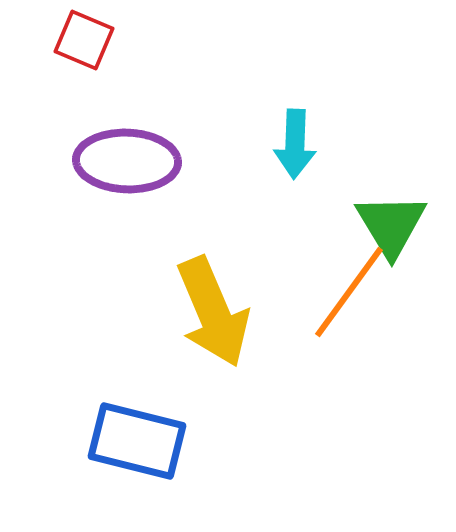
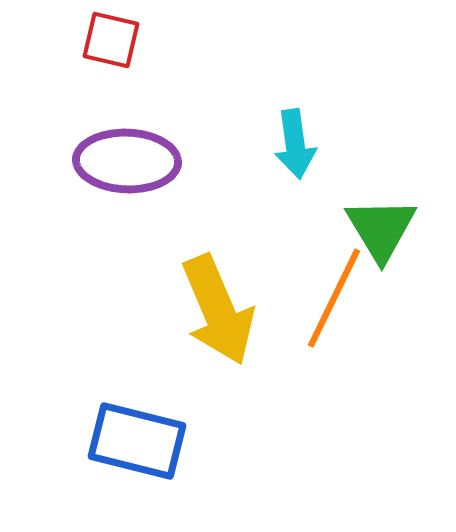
red square: moved 27 px right; rotated 10 degrees counterclockwise
cyan arrow: rotated 10 degrees counterclockwise
green triangle: moved 10 px left, 4 px down
orange line: moved 15 px left, 6 px down; rotated 10 degrees counterclockwise
yellow arrow: moved 5 px right, 2 px up
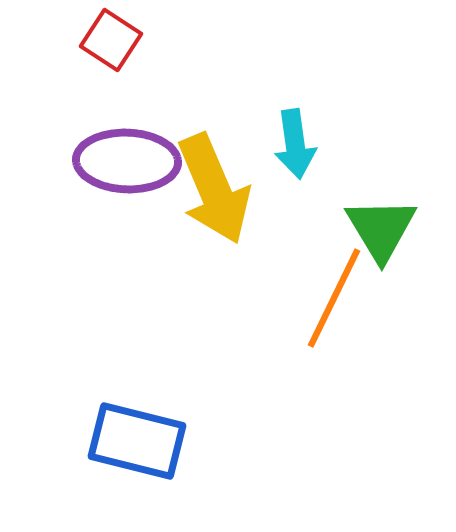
red square: rotated 20 degrees clockwise
yellow arrow: moved 4 px left, 121 px up
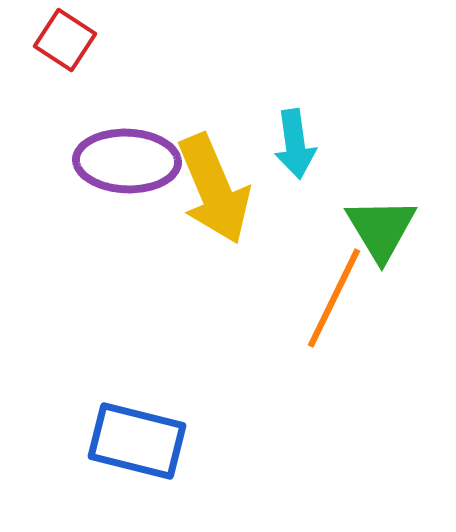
red square: moved 46 px left
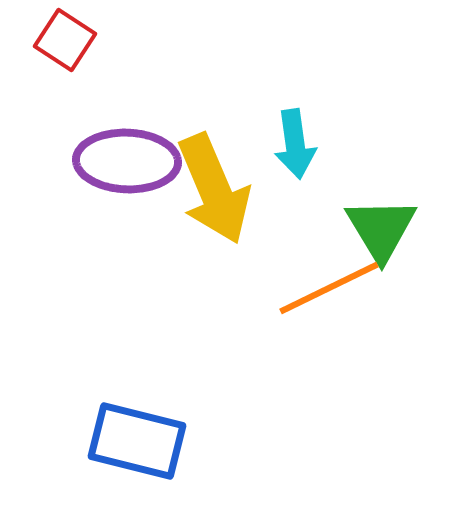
orange line: moved 5 px left, 10 px up; rotated 38 degrees clockwise
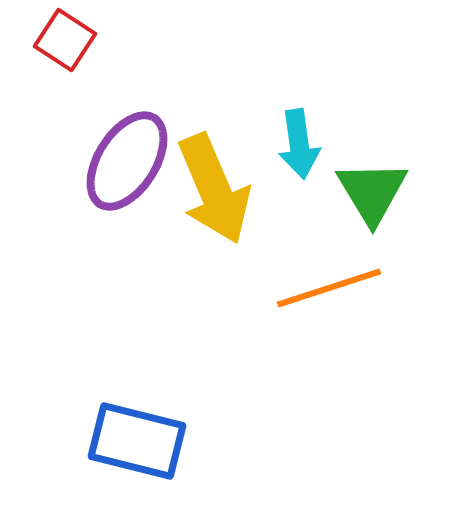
cyan arrow: moved 4 px right
purple ellipse: rotated 60 degrees counterclockwise
green triangle: moved 9 px left, 37 px up
orange line: rotated 8 degrees clockwise
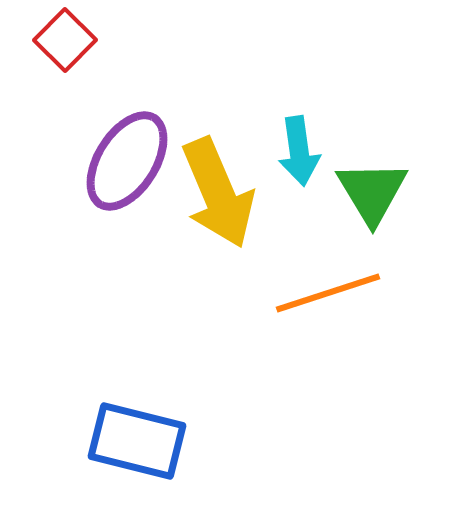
red square: rotated 12 degrees clockwise
cyan arrow: moved 7 px down
yellow arrow: moved 4 px right, 4 px down
orange line: moved 1 px left, 5 px down
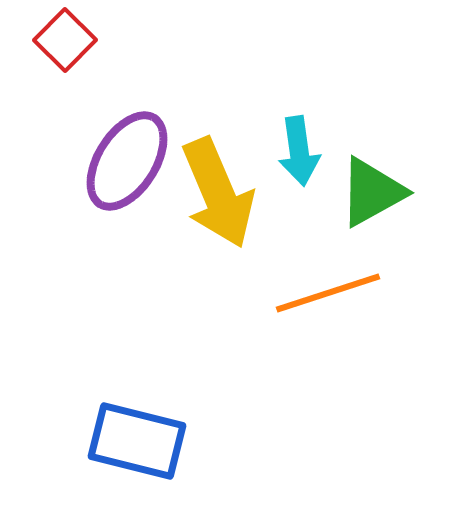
green triangle: rotated 32 degrees clockwise
